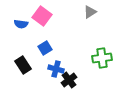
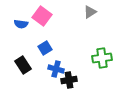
black cross: rotated 28 degrees clockwise
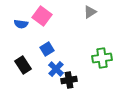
blue square: moved 2 px right, 1 px down
blue cross: rotated 28 degrees clockwise
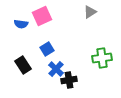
pink square: rotated 30 degrees clockwise
